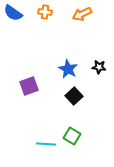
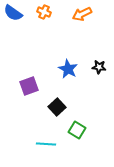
orange cross: moved 1 px left; rotated 16 degrees clockwise
black square: moved 17 px left, 11 px down
green square: moved 5 px right, 6 px up
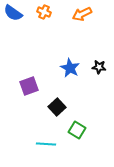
blue star: moved 2 px right, 1 px up
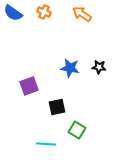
orange arrow: rotated 60 degrees clockwise
blue star: rotated 18 degrees counterclockwise
black square: rotated 30 degrees clockwise
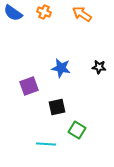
blue star: moved 9 px left
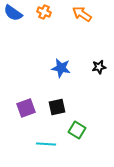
black star: rotated 16 degrees counterclockwise
purple square: moved 3 px left, 22 px down
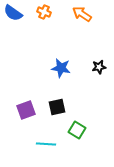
purple square: moved 2 px down
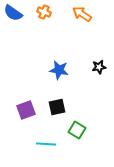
blue star: moved 2 px left, 2 px down
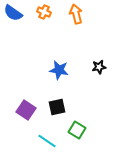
orange arrow: moved 6 px left; rotated 42 degrees clockwise
purple square: rotated 36 degrees counterclockwise
cyan line: moved 1 px right, 3 px up; rotated 30 degrees clockwise
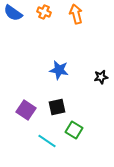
black star: moved 2 px right, 10 px down
green square: moved 3 px left
